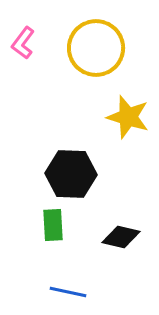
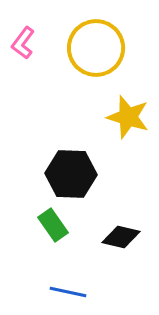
green rectangle: rotated 32 degrees counterclockwise
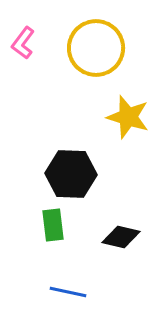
green rectangle: rotated 28 degrees clockwise
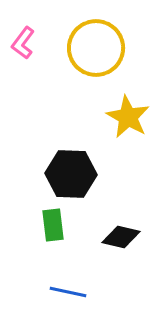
yellow star: rotated 12 degrees clockwise
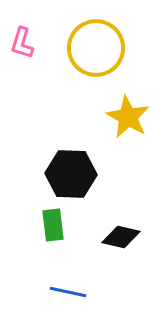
pink L-shape: moved 1 px left; rotated 20 degrees counterclockwise
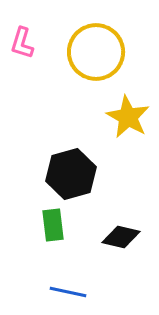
yellow circle: moved 4 px down
black hexagon: rotated 18 degrees counterclockwise
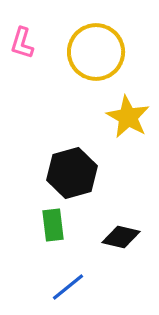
black hexagon: moved 1 px right, 1 px up
blue line: moved 5 px up; rotated 51 degrees counterclockwise
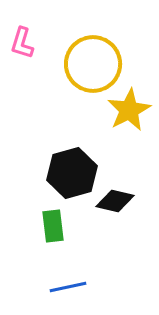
yellow circle: moved 3 px left, 12 px down
yellow star: moved 1 px right, 7 px up; rotated 15 degrees clockwise
green rectangle: moved 1 px down
black diamond: moved 6 px left, 36 px up
blue line: rotated 27 degrees clockwise
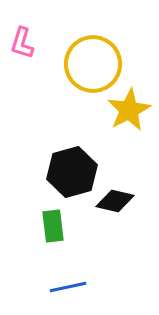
black hexagon: moved 1 px up
